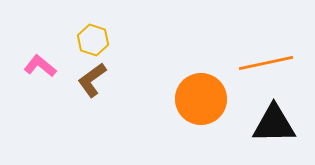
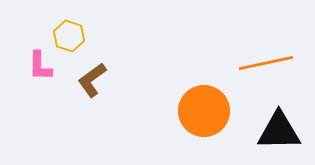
yellow hexagon: moved 24 px left, 4 px up
pink L-shape: rotated 128 degrees counterclockwise
orange circle: moved 3 px right, 12 px down
black triangle: moved 5 px right, 7 px down
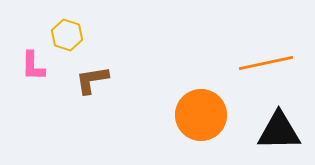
yellow hexagon: moved 2 px left, 1 px up
pink L-shape: moved 7 px left
brown L-shape: rotated 27 degrees clockwise
orange circle: moved 3 px left, 4 px down
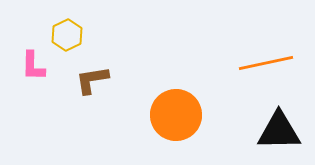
yellow hexagon: rotated 16 degrees clockwise
orange circle: moved 25 px left
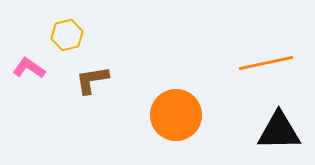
yellow hexagon: rotated 12 degrees clockwise
pink L-shape: moved 4 px left, 2 px down; rotated 124 degrees clockwise
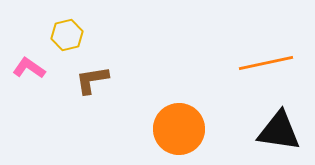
orange circle: moved 3 px right, 14 px down
black triangle: rotated 9 degrees clockwise
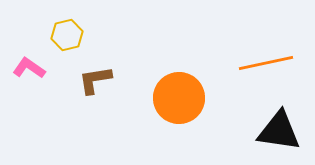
brown L-shape: moved 3 px right
orange circle: moved 31 px up
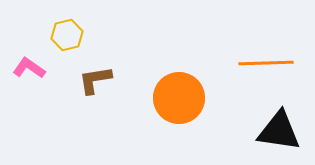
orange line: rotated 10 degrees clockwise
